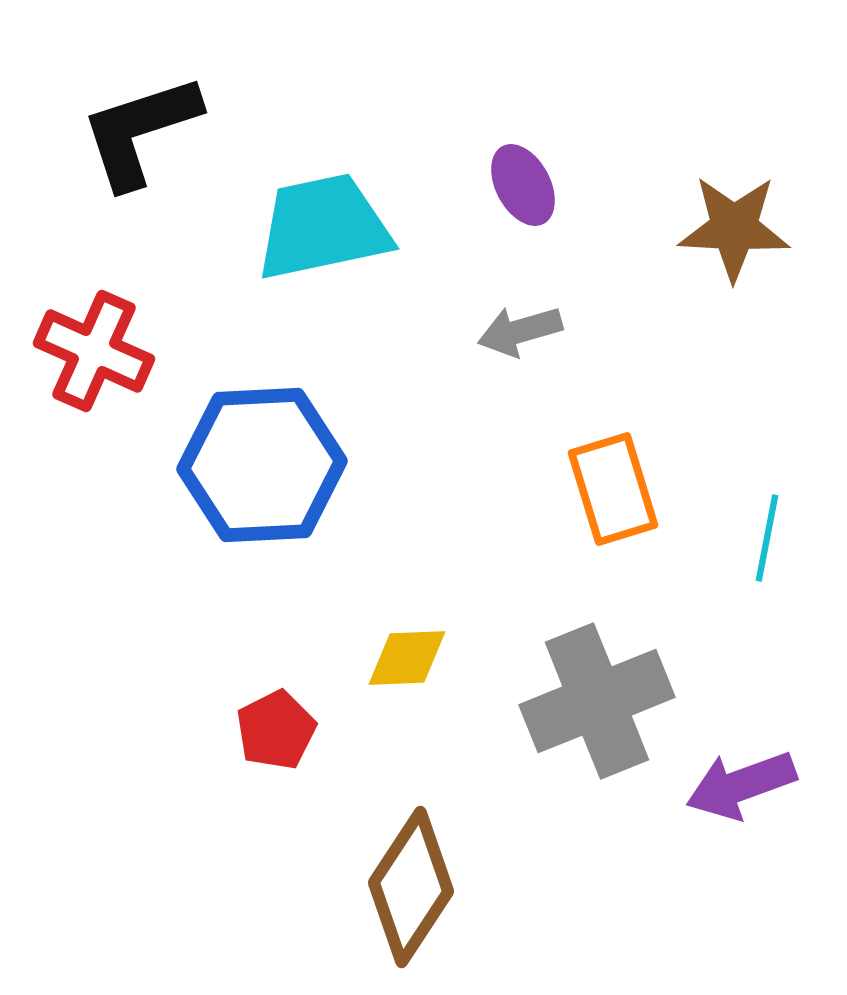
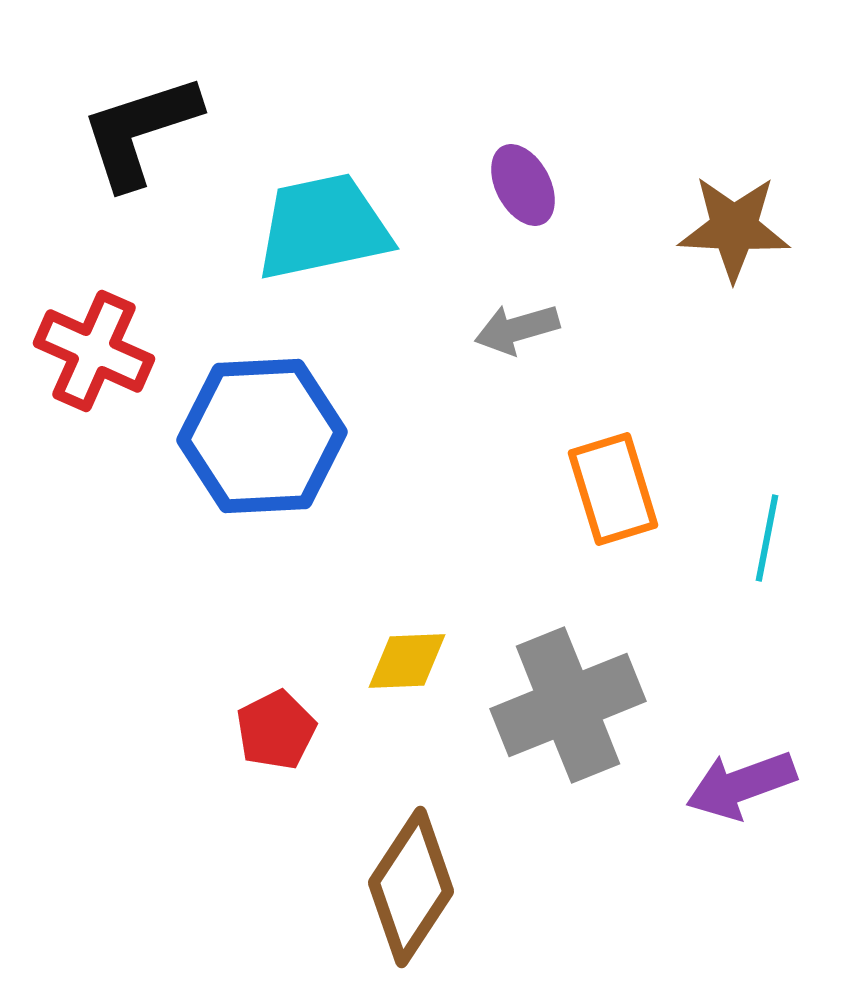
gray arrow: moved 3 px left, 2 px up
blue hexagon: moved 29 px up
yellow diamond: moved 3 px down
gray cross: moved 29 px left, 4 px down
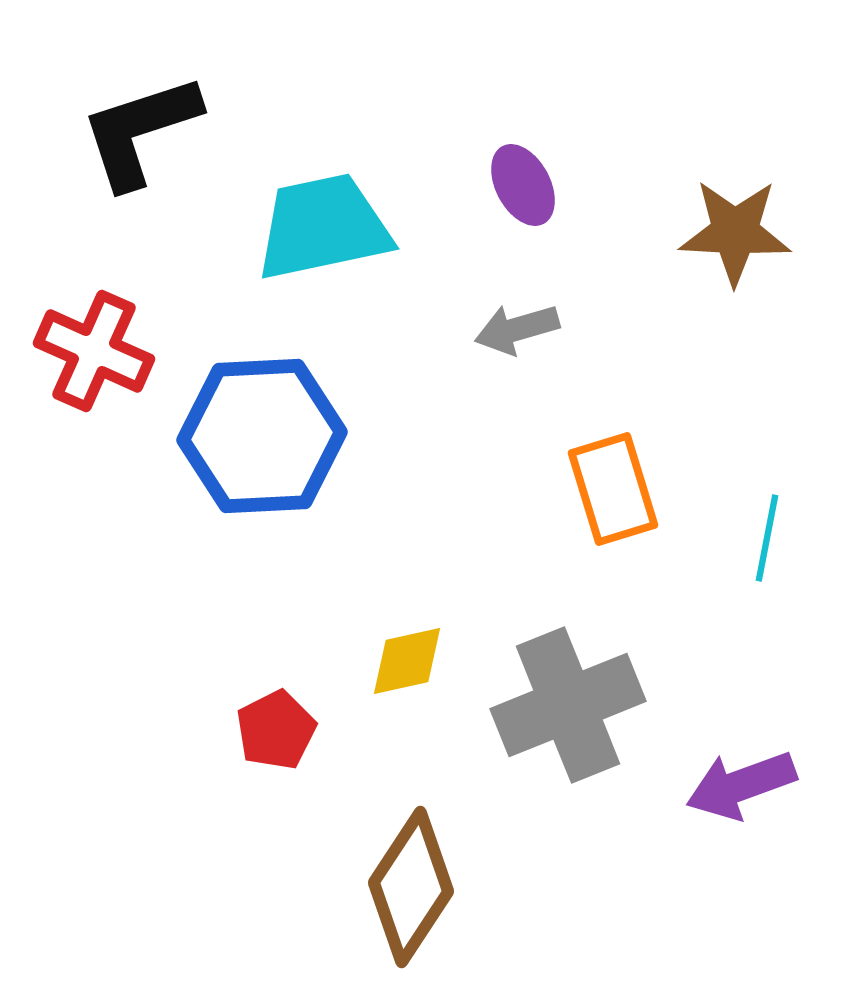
brown star: moved 1 px right, 4 px down
yellow diamond: rotated 10 degrees counterclockwise
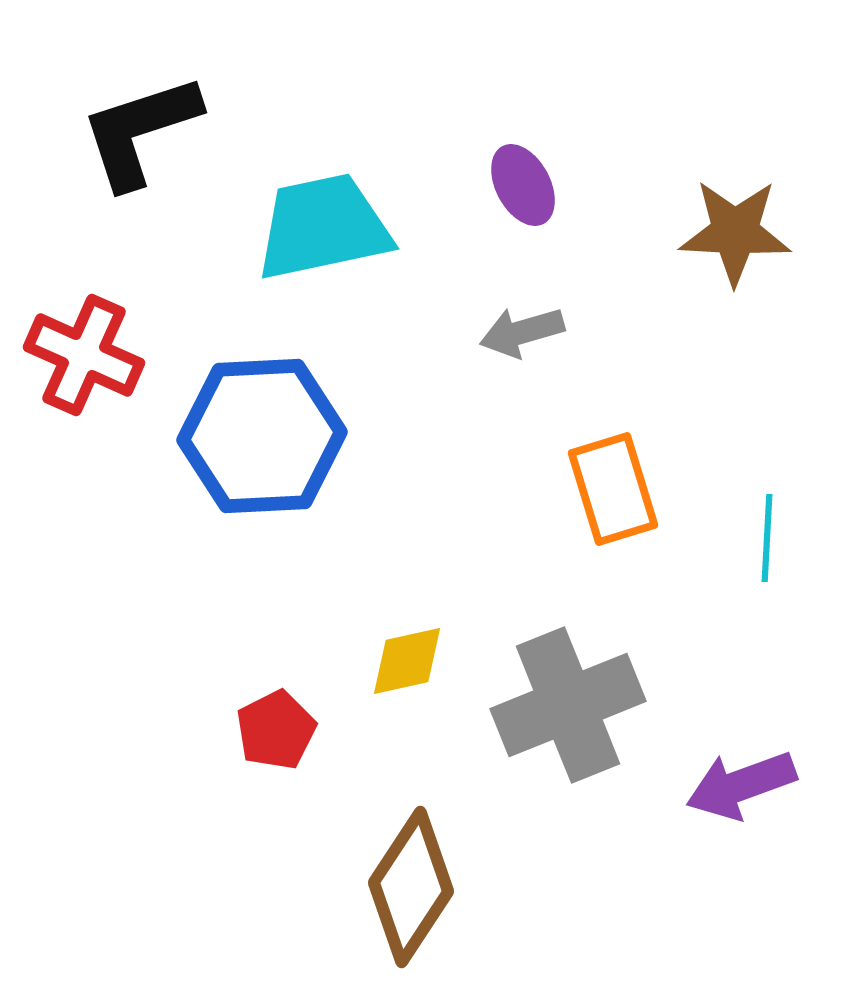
gray arrow: moved 5 px right, 3 px down
red cross: moved 10 px left, 4 px down
cyan line: rotated 8 degrees counterclockwise
